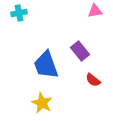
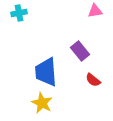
blue trapezoid: moved 7 px down; rotated 16 degrees clockwise
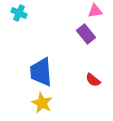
cyan cross: rotated 35 degrees clockwise
purple rectangle: moved 6 px right, 17 px up
blue trapezoid: moved 5 px left
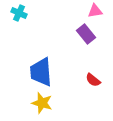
yellow star: rotated 10 degrees counterclockwise
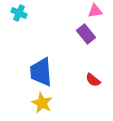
yellow star: rotated 10 degrees clockwise
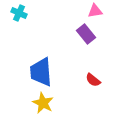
yellow star: moved 1 px right
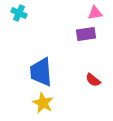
pink triangle: moved 2 px down
purple rectangle: rotated 60 degrees counterclockwise
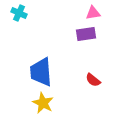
pink triangle: moved 2 px left
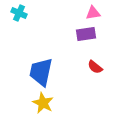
blue trapezoid: rotated 16 degrees clockwise
red semicircle: moved 2 px right, 13 px up
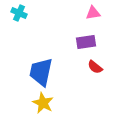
purple rectangle: moved 8 px down
